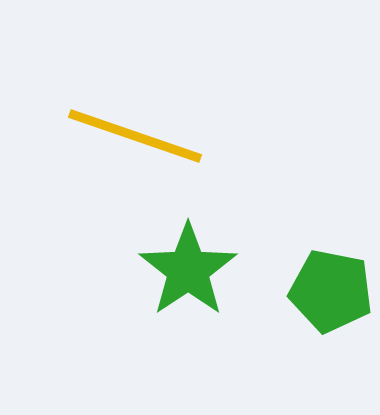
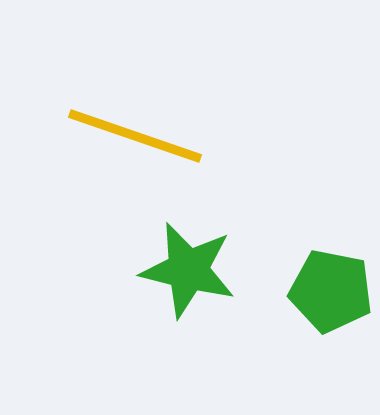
green star: rotated 24 degrees counterclockwise
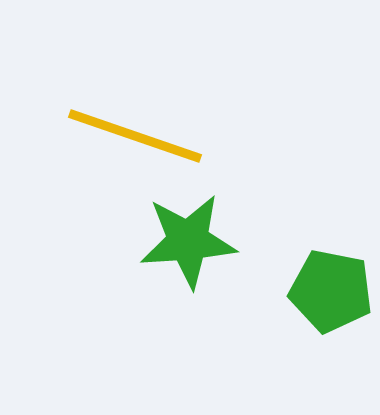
green star: moved 29 px up; rotated 18 degrees counterclockwise
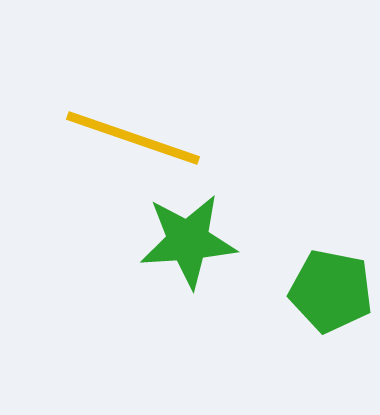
yellow line: moved 2 px left, 2 px down
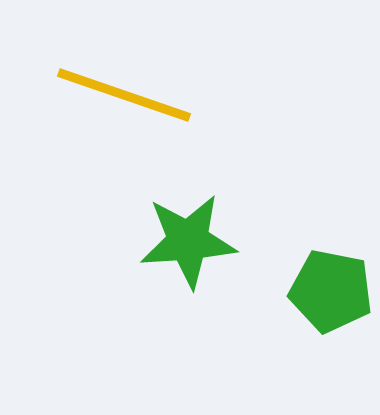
yellow line: moved 9 px left, 43 px up
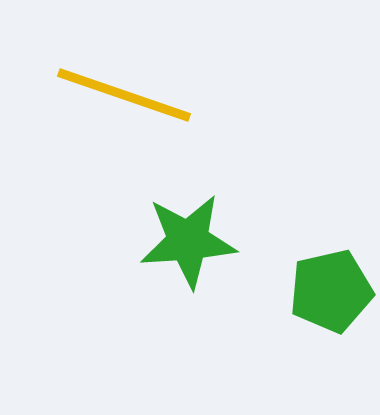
green pentagon: rotated 24 degrees counterclockwise
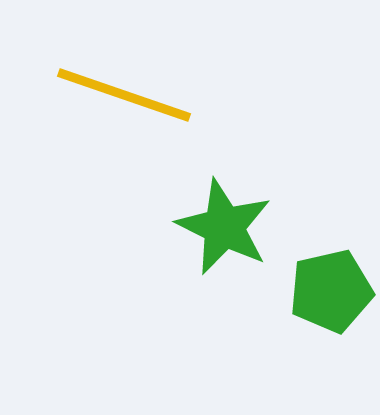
green star: moved 36 px right, 14 px up; rotated 30 degrees clockwise
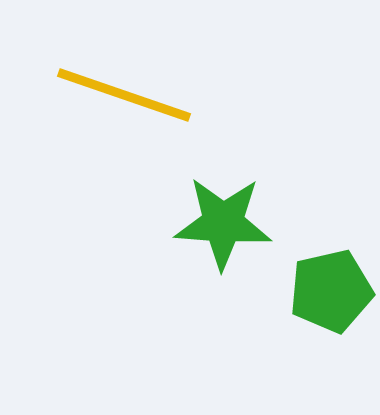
green star: moved 1 px left, 4 px up; rotated 22 degrees counterclockwise
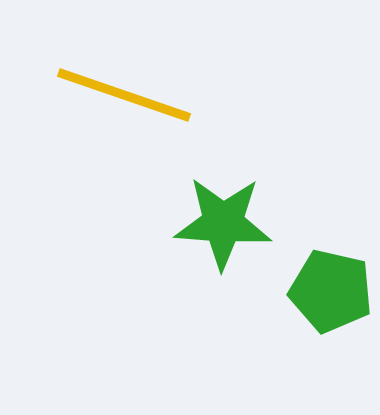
green pentagon: rotated 26 degrees clockwise
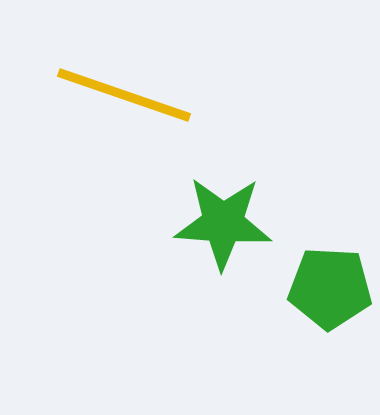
green pentagon: moved 1 px left, 3 px up; rotated 10 degrees counterclockwise
